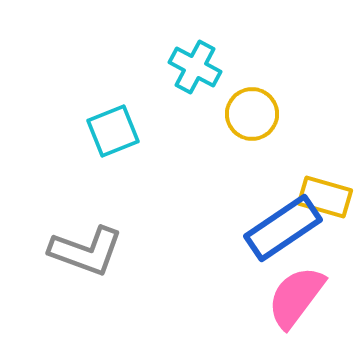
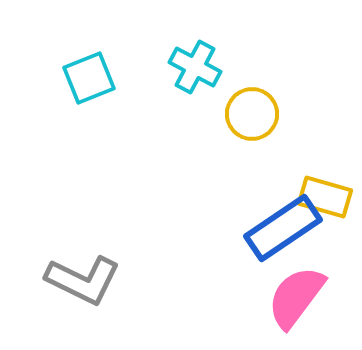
cyan square: moved 24 px left, 53 px up
gray L-shape: moved 3 px left, 29 px down; rotated 6 degrees clockwise
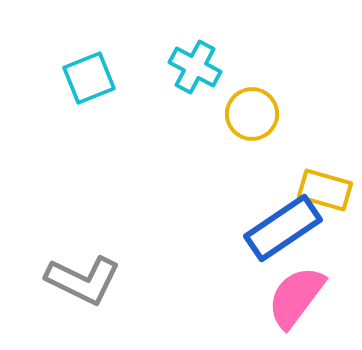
yellow rectangle: moved 7 px up
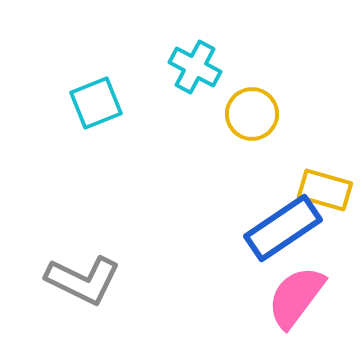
cyan square: moved 7 px right, 25 px down
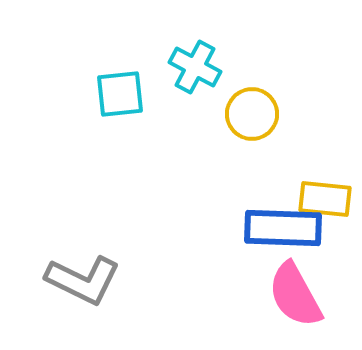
cyan square: moved 24 px right, 9 px up; rotated 16 degrees clockwise
yellow rectangle: moved 9 px down; rotated 10 degrees counterclockwise
blue rectangle: rotated 36 degrees clockwise
pink semicircle: moved 1 px left, 2 px up; rotated 66 degrees counterclockwise
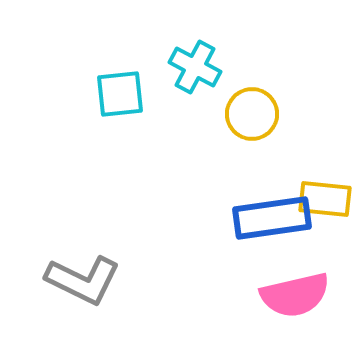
blue rectangle: moved 11 px left, 10 px up; rotated 10 degrees counterclockwise
pink semicircle: rotated 74 degrees counterclockwise
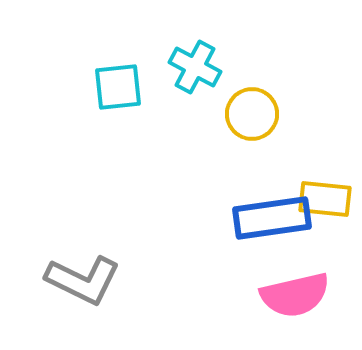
cyan square: moved 2 px left, 7 px up
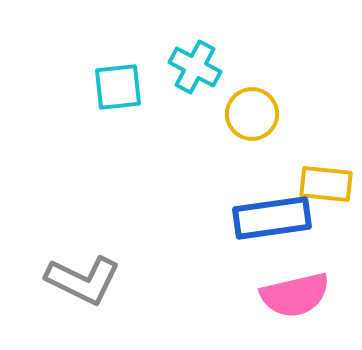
yellow rectangle: moved 1 px right, 15 px up
